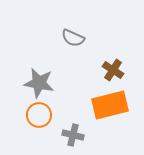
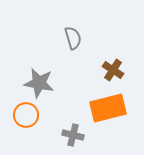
gray semicircle: rotated 130 degrees counterclockwise
orange rectangle: moved 2 px left, 3 px down
orange circle: moved 13 px left
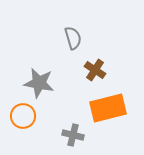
brown cross: moved 18 px left
orange circle: moved 3 px left, 1 px down
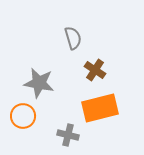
orange rectangle: moved 8 px left
gray cross: moved 5 px left
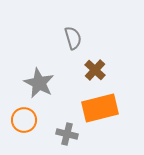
brown cross: rotated 10 degrees clockwise
gray star: rotated 16 degrees clockwise
orange circle: moved 1 px right, 4 px down
gray cross: moved 1 px left, 1 px up
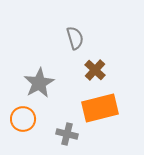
gray semicircle: moved 2 px right
gray star: rotated 16 degrees clockwise
orange circle: moved 1 px left, 1 px up
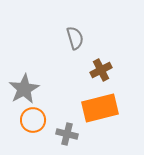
brown cross: moved 6 px right; rotated 20 degrees clockwise
gray star: moved 15 px left, 6 px down
orange circle: moved 10 px right, 1 px down
